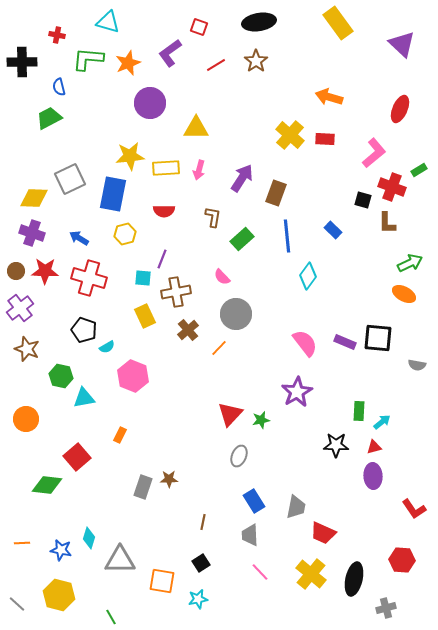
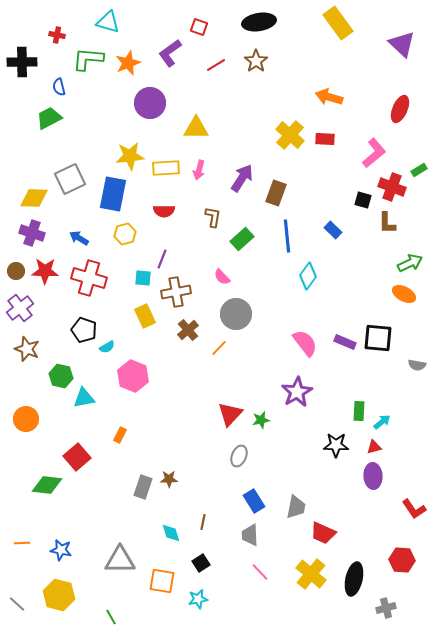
cyan diamond at (89, 538): moved 82 px right, 5 px up; rotated 35 degrees counterclockwise
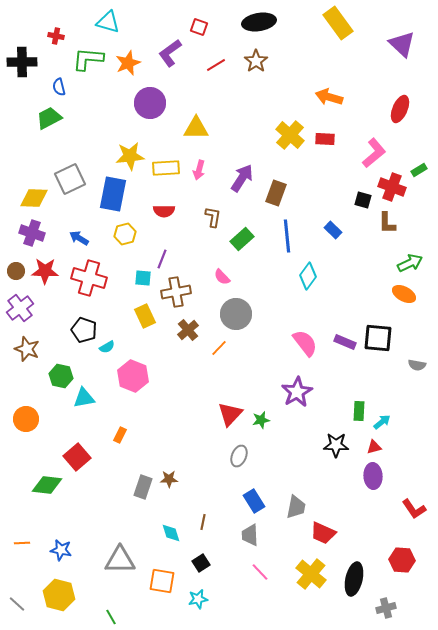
red cross at (57, 35): moved 1 px left, 1 px down
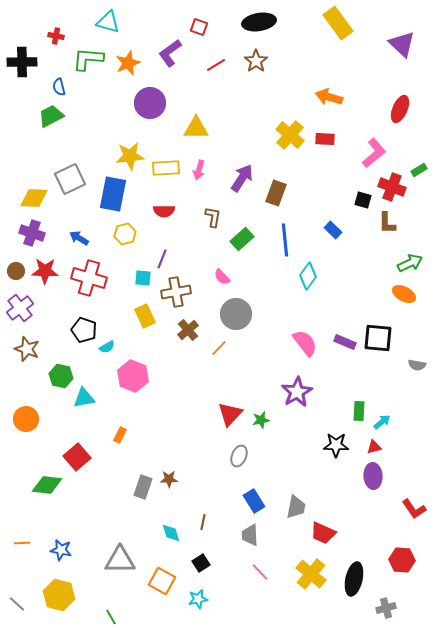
green trapezoid at (49, 118): moved 2 px right, 2 px up
blue line at (287, 236): moved 2 px left, 4 px down
orange square at (162, 581): rotated 20 degrees clockwise
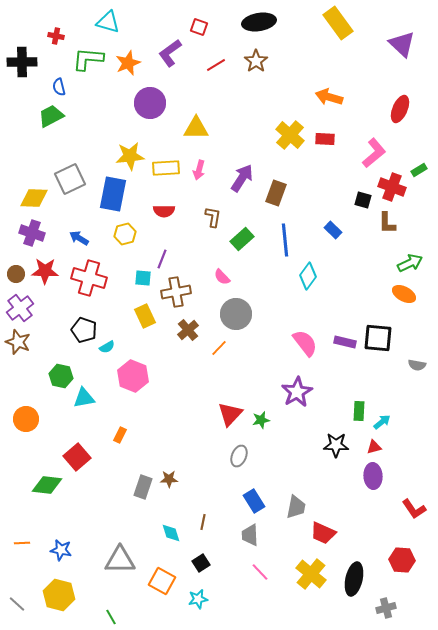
brown circle at (16, 271): moved 3 px down
purple rectangle at (345, 342): rotated 10 degrees counterclockwise
brown star at (27, 349): moved 9 px left, 7 px up
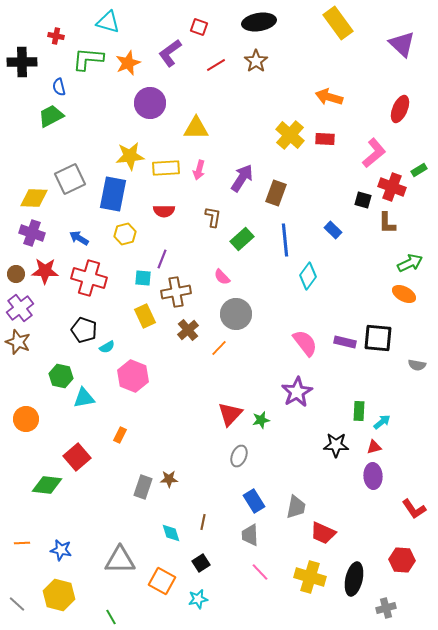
yellow cross at (311, 574): moved 1 px left, 3 px down; rotated 24 degrees counterclockwise
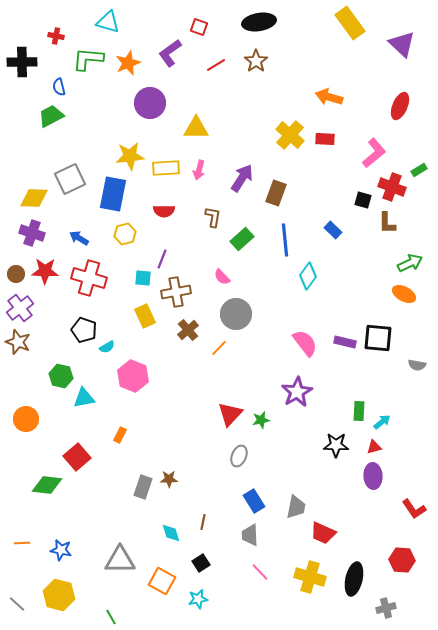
yellow rectangle at (338, 23): moved 12 px right
red ellipse at (400, 109): moved 3 px up
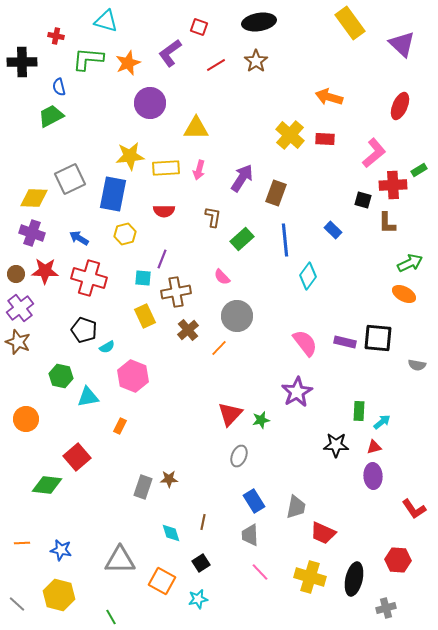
cyan triangle at (108, 22): moved 2 px left, 1 px up
red cross at (392, 187): moved 1 px right, 2 px up; rotated 24 degrees counterclockwise
gray circle at (236, 314): moved 1 px right, 2 px down
cyan triangle at (84, 398): moved 4 px right, 1 px up
orange rectangle at (120, 435): moved 9 px up
red hexagon at (402, 560): moved 4 px left
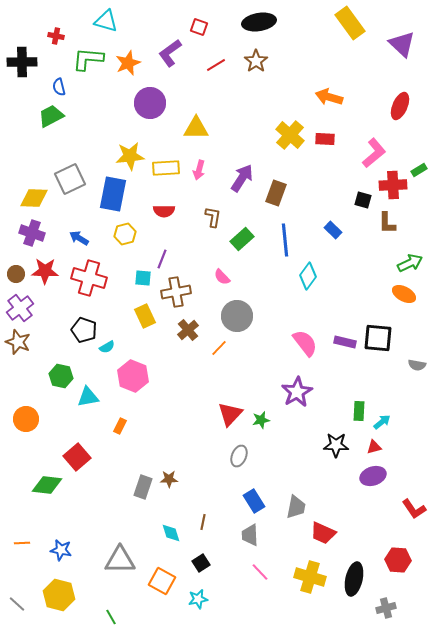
purple ellipse at (373, 476): rotated 75 degrees clockwise
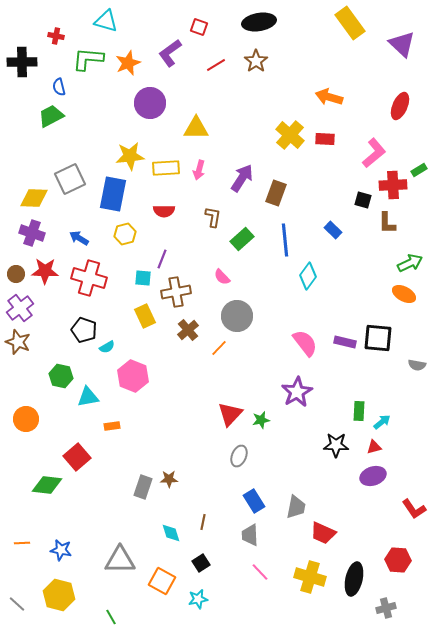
orange rectangle at (120, 426): moved 8 px left; rotated 56 degrees clockwise
